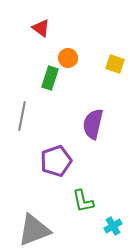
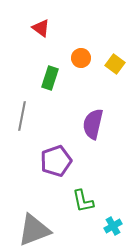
orange circle: moved 13 px right
yellow square: rotated 18 degrees clockwise
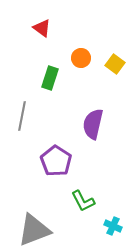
red triangle: moved 1 px right
purple pentagon: rotated 20 degrees counterclockwise
green L-shape: rotated 15 degrees counterclockwise
cyan cross: rotated 36 degrees counterclockwise
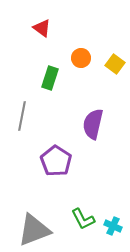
green L-shape: moved 18 px down
